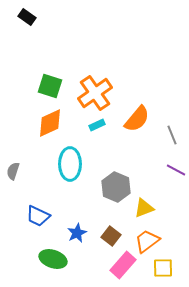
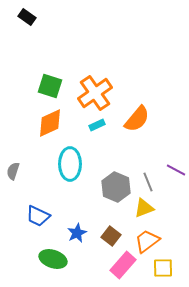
gray line: moved 24 px left, 47 px down
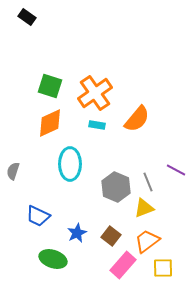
cyan rectangle: rotated 35 degrees clockwise
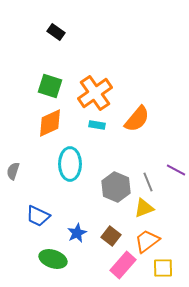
black rectangle: moved 29 px right, 15 px down
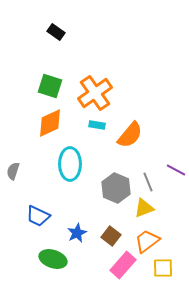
orange semicircle: moved 7 px left, 16 px down
gray hexagon: moved 1 px down
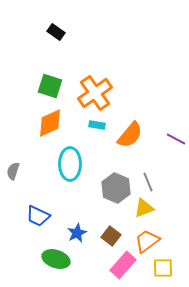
purple line: moved 31 px up
green ellipse: moved 3 px right
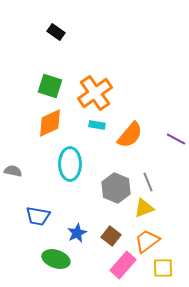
gray semicircle: rotated 84 degrees clockwise
blue trapezoid: rotated 15 degrees counterclockwise
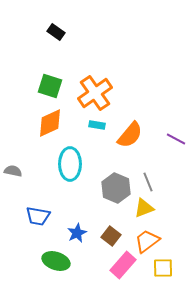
green ellipse: moved 2 px down
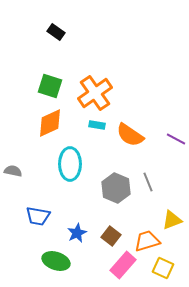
orange semicircle: rotated 84 degrees clockwise
yellow triangle: moved 28 px right, 12 px down
orange trapezoid: rotated 20 degrees clockwise
yellow square: rotated 25 degrees clockwise
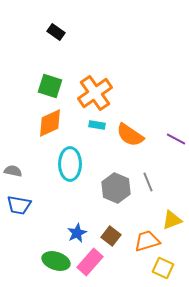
blue trapezoid: moved 19 px left, 11 px up
pink rectangle: moved 33 px left, 3 px up
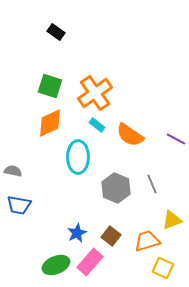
cyan rectangle: rotated 28 degrees clockwise
cyan ellipse: moved 8 px right, 7 px up
gray line: moved 4 px right, 2 px down
green ellipse: moved 4 px down; rotated 40 degrees counterclockwise
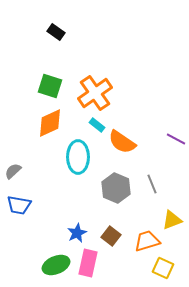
orange semicircle: moved 8 px left, 7 px down
gray semicircle: rotated 54 degrees counterclockwise
pink rectangle: moved 2 px left, 1 px down; rotated 28 degrees counterclockwise
